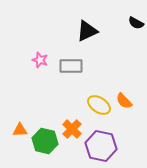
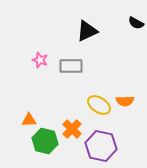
orange semicircle: moved 1 px right; rotated 48 degrees counterclockwise
orange triangle: moved 9 px right, 10 px up
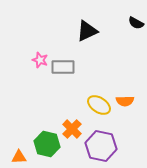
gray rectangle: moved 8 px left, 1 px down
orange triangle: moved 10 px left, 37 px down
green hexagon: moved 2 px right, 3 px down
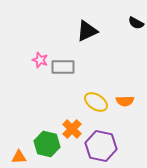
yellow ellipse: moved 3 px left, 3 px up
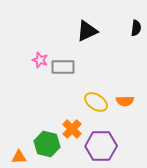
black semicircle: moved 5 px down; rotated 112 degrees counterclockwise
purple hexagon: rotated 12 degrees counterclockwise
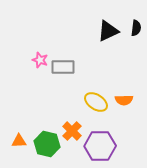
black triangle: moved 21 px right
orange semicircle: moved 1 px left, 1 px up
orange cross: moved 2 px down
purple hexagon: moved 1 px left
orange triangle: moved 16 px up
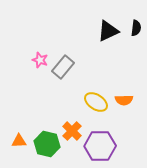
gray rectangle: rotated 50 degrees counterclockwise
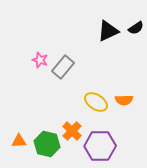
black semicircle: rotated 49 degrees clockwise
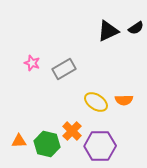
pink star: moved 8 px left, 3 px down
gray rectangle: moved 1 px right, 2 px down; rotated 20 degrees clockwise
